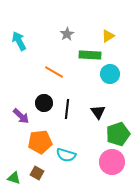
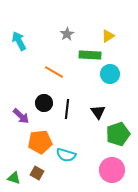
pink circle: moved 8 px down
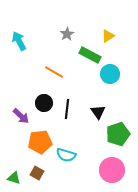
green rectangle: rotated 25 degrees clockwise
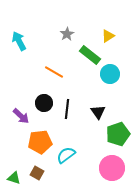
green rectangle: rotated 10 degrees clockwise
cyan semicircle: rotated 126 degrees clockwise
pink circle: moved 2 px up
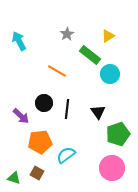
orange line: moved 3 px right, 1 px up
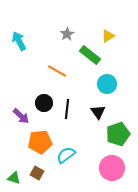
cyan circle: moved 3 px left, 10 px down
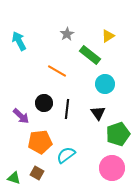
cyan circle: moved 2 px left
black triangle: moved 1 px down
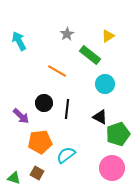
black triangle: moved 2 px right, 4 px down; rotated 28 degrees counterclockwise
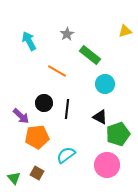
yellow triangle: moved 17 px right, 5 px up; rotated 16 degrees clockwise
cyan arrow: moved 10 px right
orange pentagon: moved 3 px left, 5 px up
pink circle: moved 5 px left, 3 px up
green triangle: rotated 32 degrees clockwise
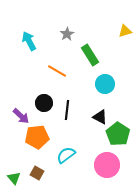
green rectangle: rotated 20 degrees clockwise
black line: moved 1 px down
green pentagon: rotated 20 degrees counterclockwise
